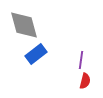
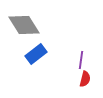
gray diamond: rotated 16 degrees counterclockwise
red semicircle: moved 2 px up
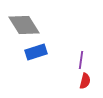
blue rectangle: moved 2 px up; rotated 20 degrees clockwise
red semicircle: moved 2 px down
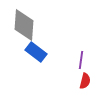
gray diamond: rotated 36 degrees clockwise
blue rectangle: rotated 55 degrees clockwise
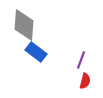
purple line: rotated 12 degrees clockwise
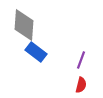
red semicircle: moved 4 px left, 4 px down
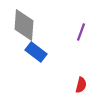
purple line: moved 28 px up
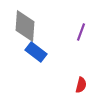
gray diamond: moved 1 px right, 1 px down
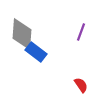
gray diamond: moved 3 px left, 8 px down
red semicircle: rotated 49 degrees counterclockwise
